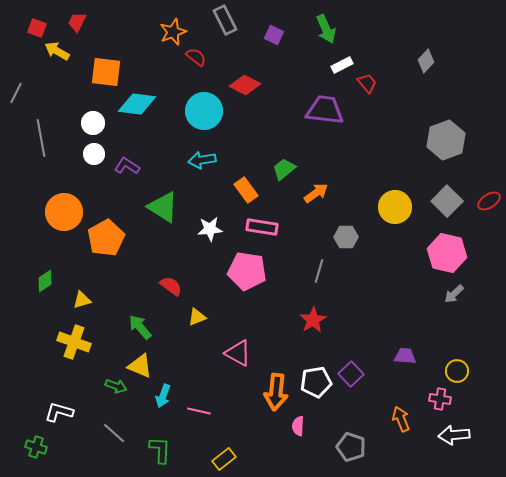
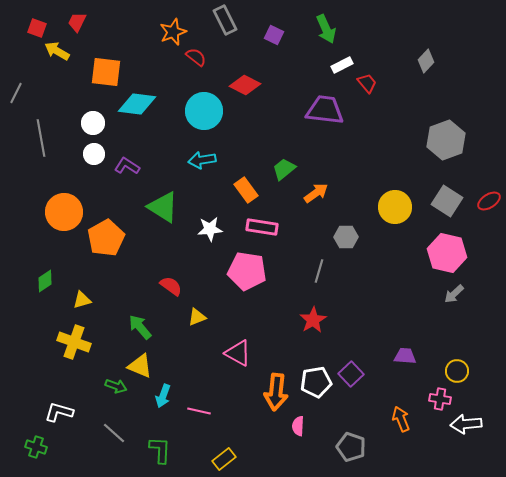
gray square at (447, 201): rotated 12 degrees counterclockwise
white arrow at (454, 435): moved 12 px right, 11 px up
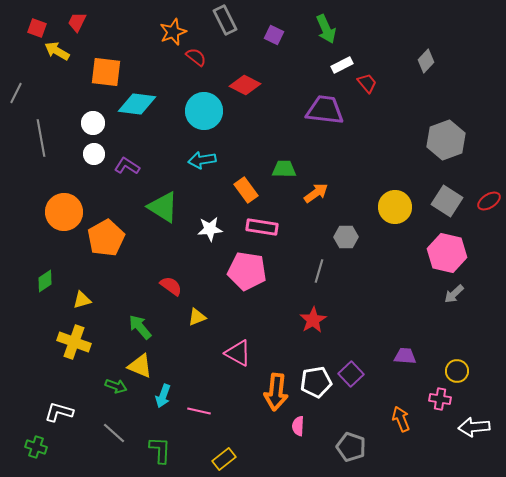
green trapezoid at (284, 169): rotated 40 degrees clockwise
white arrow at (466, 424): moved 8 px right, 3 px down
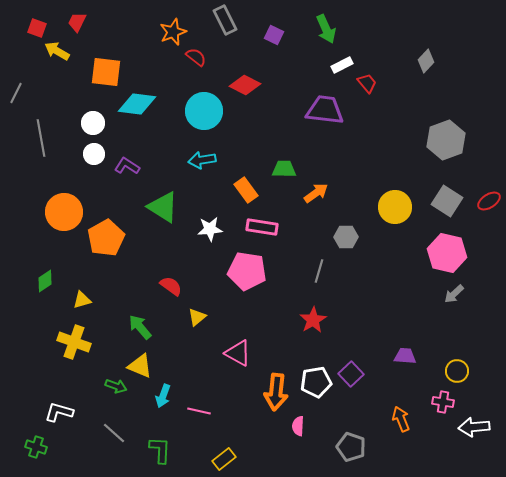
yellow triangle at (197, 317): rotated 18 degrees counterclockwise
pink cross at (440, 399): moved 3 px right, 3 px down
